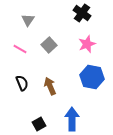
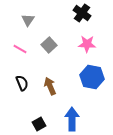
pink star: rotated 24 degrees clockwise
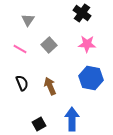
blue hexagon: moved 1 px left, 1 px down
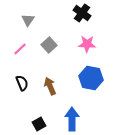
pink line: rotated 72 degrees counterclockwise
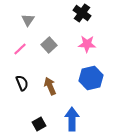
blue hexagon: rotated 25 degrees counterclockwise
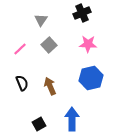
black cross: rotated 30 degrees clockwise
gray triangle: moved 13 px right
pink star: moved 1 px right
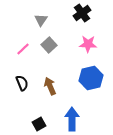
black cross: rotated 12 degrees counterclockwise
pink line: moved 3 px right
